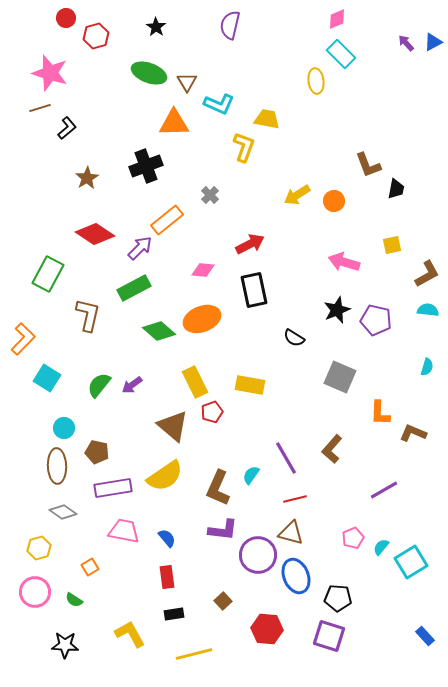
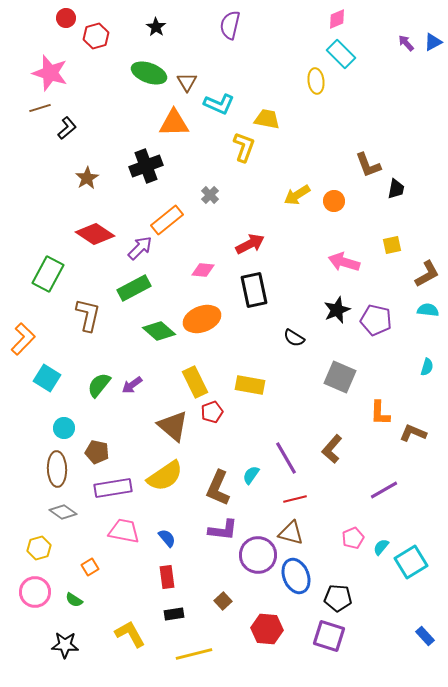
brown ellipse at (57, 466): moved 3 px down
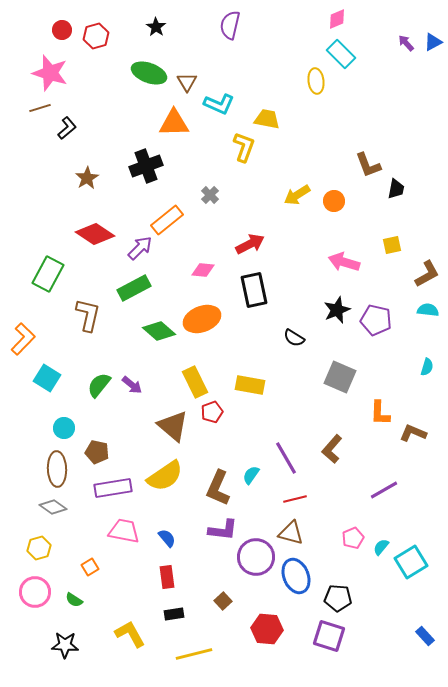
red circle at (66, 18): moved 4 px left, 12 px down
purple arrow at (132, 385): rotated 105 degrees counterclockwise
gray diamond at (63, 512): moved 10 px left, 5 px up
purple circle at (258, 555): moved 2 px left, 2 px down
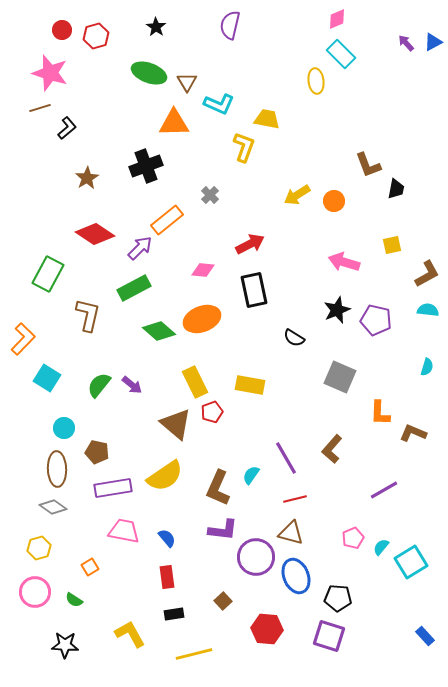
brown triangle at (173, 426): moved 3 px right, 2 px up
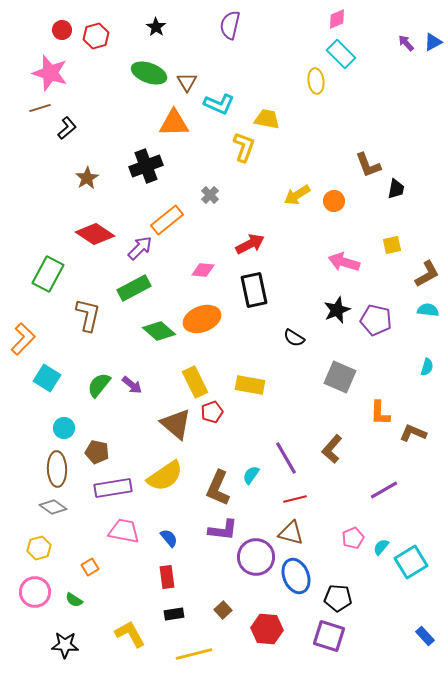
blue semicircle at (167, 538): moved 2 px right
brown square at (223, 601): moved 9 px down
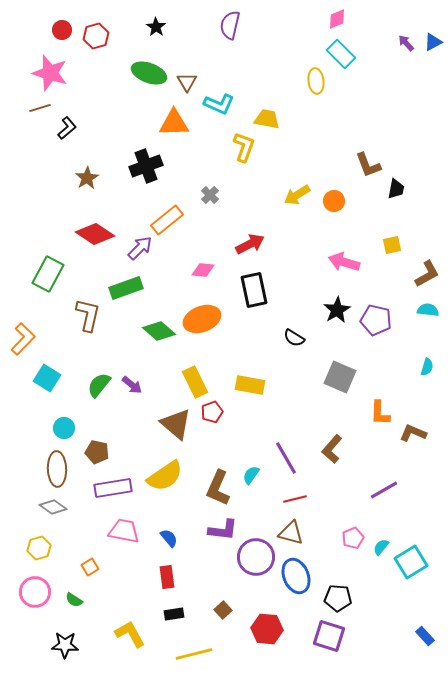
green rectangle at (134, 288): moved 8 px left; rotated 8 degrees clockwise
black star at (337, 310): rotated 8 degrees counterclockwise
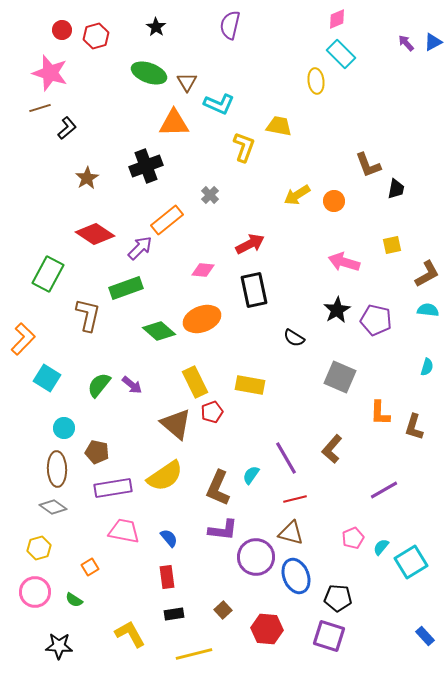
yellow trapezoid at (267, 119): moved 12 px right, 7 px down
brown L-shape at (413, 433): moved 1 px right, 6 px up; rotated 96 degrees counterclockwise
black star at (65, 645): moved 6 px left, 1 px down
